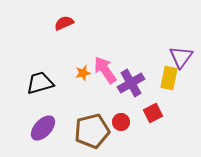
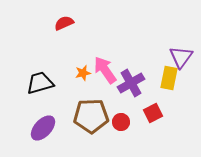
brown pentagon: moved 1 px left, 15 px up; rotated 12 degrees clockwise
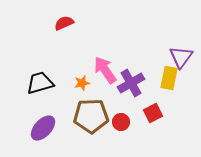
orange star: moved 1 px left, 10 px down
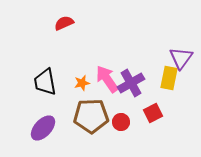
purple triangle: moved 1 px down
pink arrow: moved 2 px right, 9 px down
black trapezoid: moved 5 px right, 1 px up; rotated 84 degrees counterclockwise
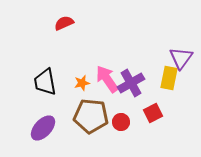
brown pentagon: rotated 8 degrees clockwise
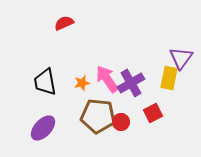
brown pentagon: moved 7 px right
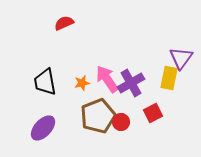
brown pentagon: rotated 28 degrees counterclockwise
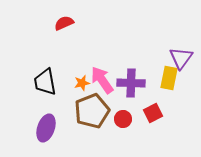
pink arrow: moved 5 px left, 1 px down
purple cross: rotated 32 degrees clockwise
brown pentagon: moved 6 px left, 5 px up
red circle: moved 2 px right, 3 px up
purple ellipse: moved 3 px right; rotated 24 degrees counterclockwise
